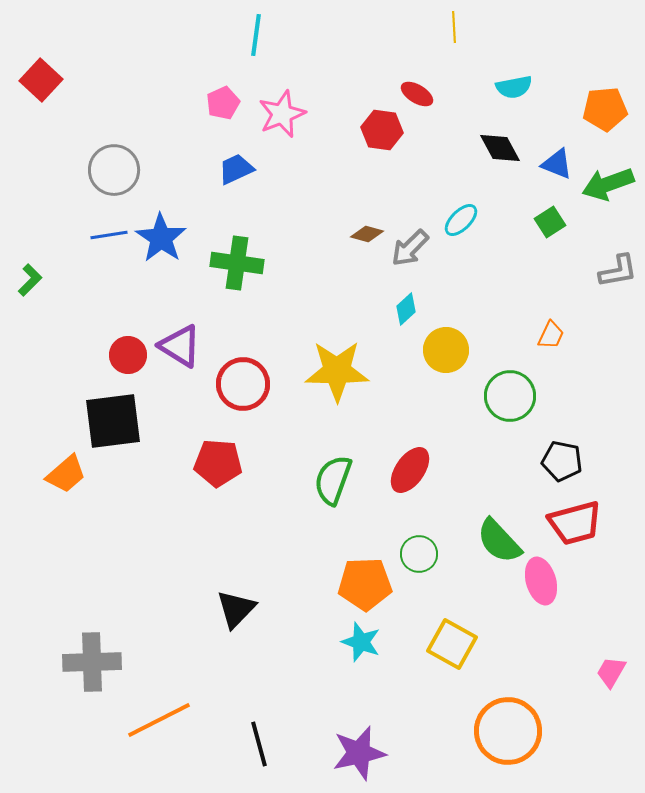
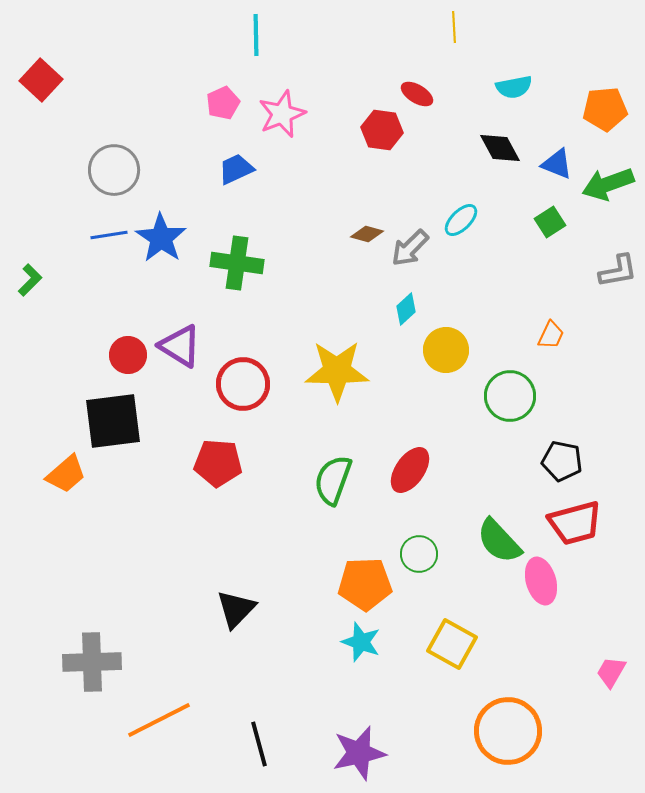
cyan line at (256, 35): rotated 9 degrees counterclockwise
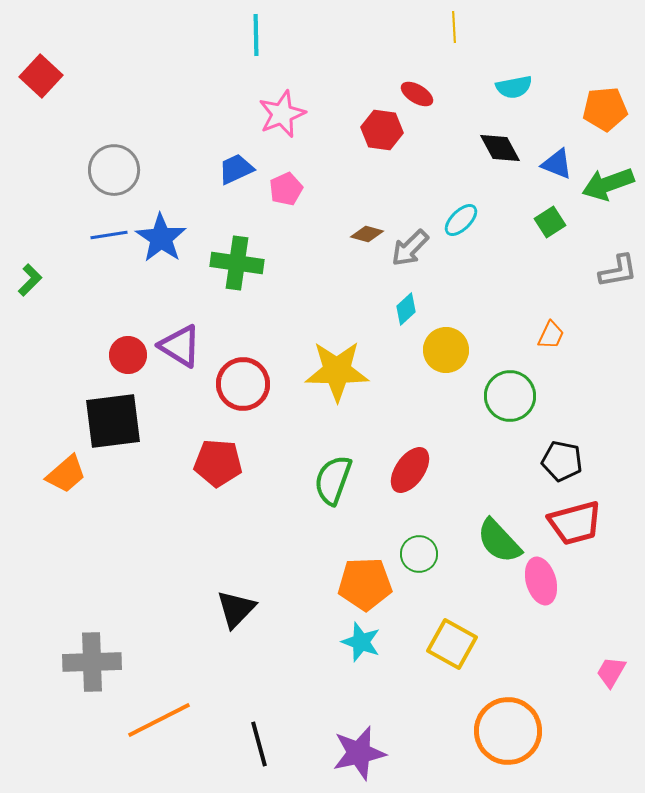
red square at (41, 80): moved 4 px up
pink pentagon at (223, 103): moved 63 px right, 86 px down
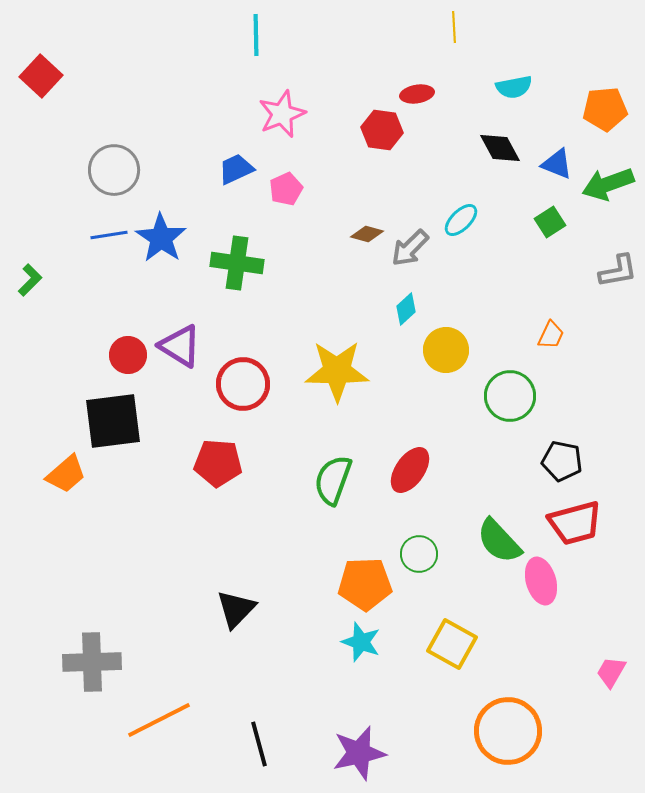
red ellipse at (417, 94): rotated 40 degrees counterclockwise
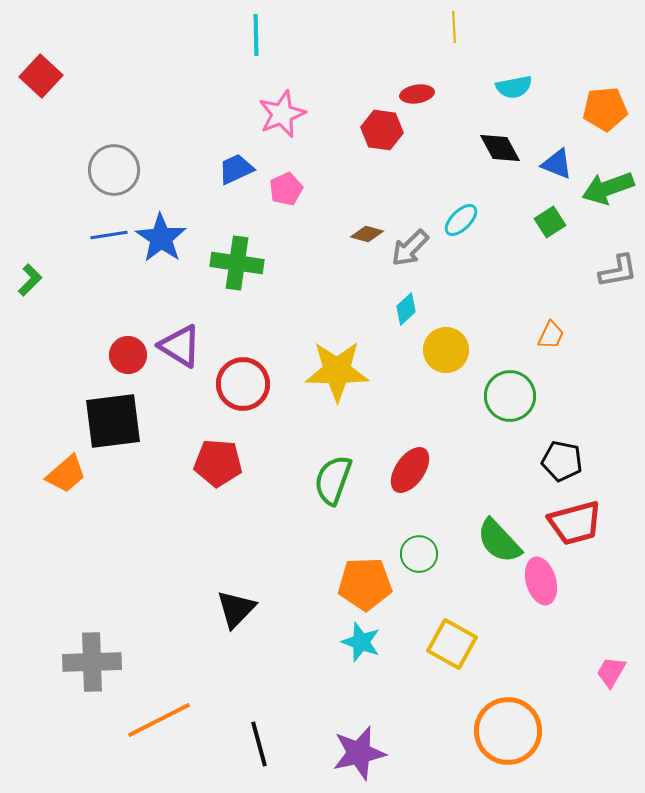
green arrow at (608, 184): moved 4 px down
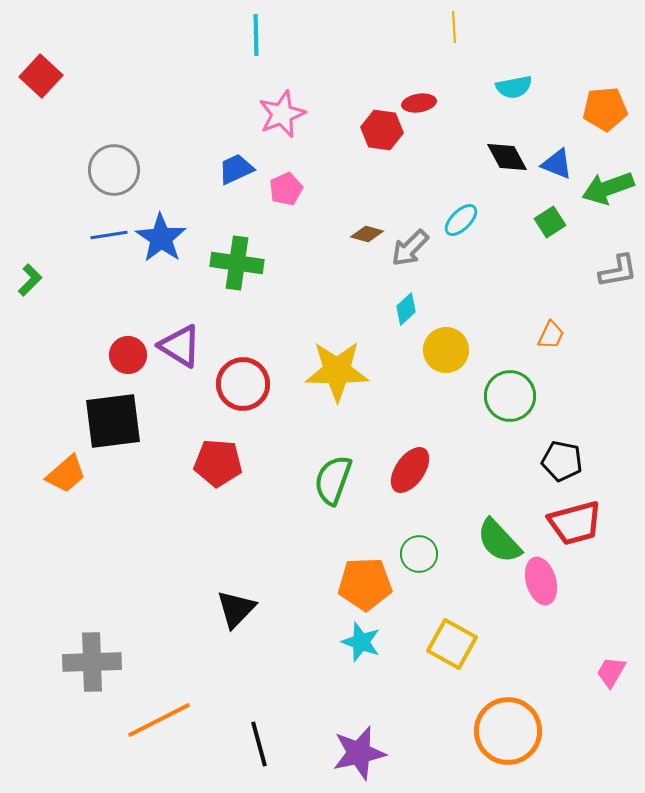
red ellipse at (417, 94): moved 2 px right, 9 px down
black diamond at (500, 148): moved 7 px right, 9 px down
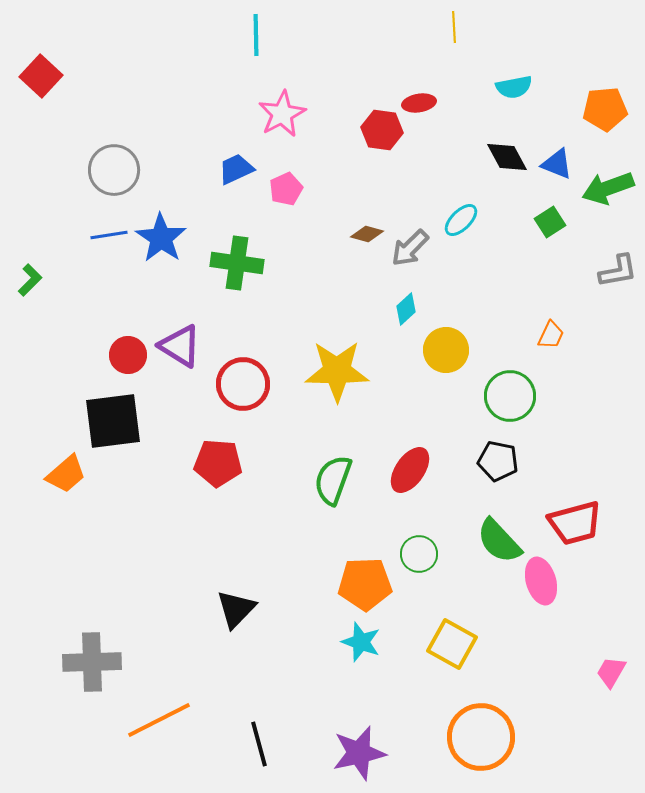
pink star at (282, 114): rotated 6 degrees counterclockwise
black pentagon at (562, 461): moved 64 px left
orange circle at (508, 731): moved 27 px left, 6 px down
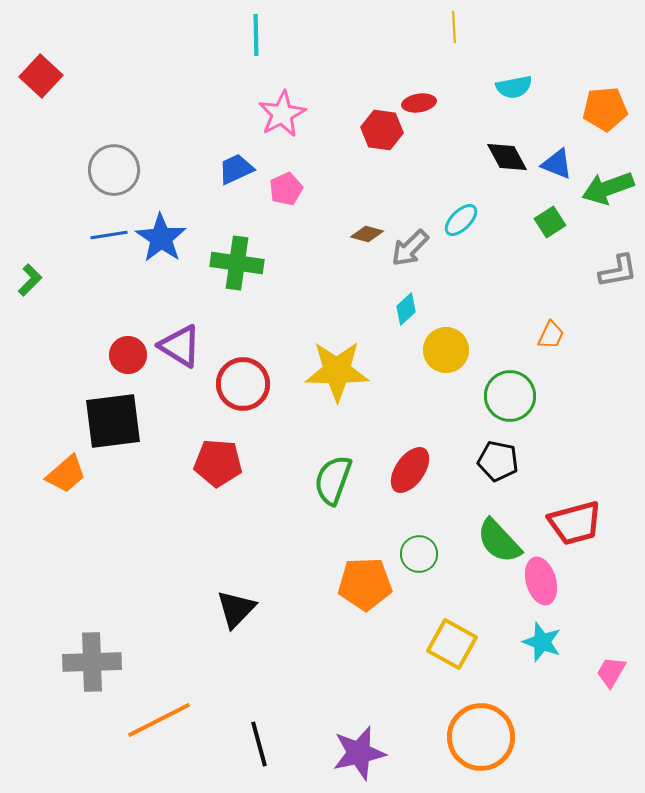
cyan star at (361, 642): moved 181 px right
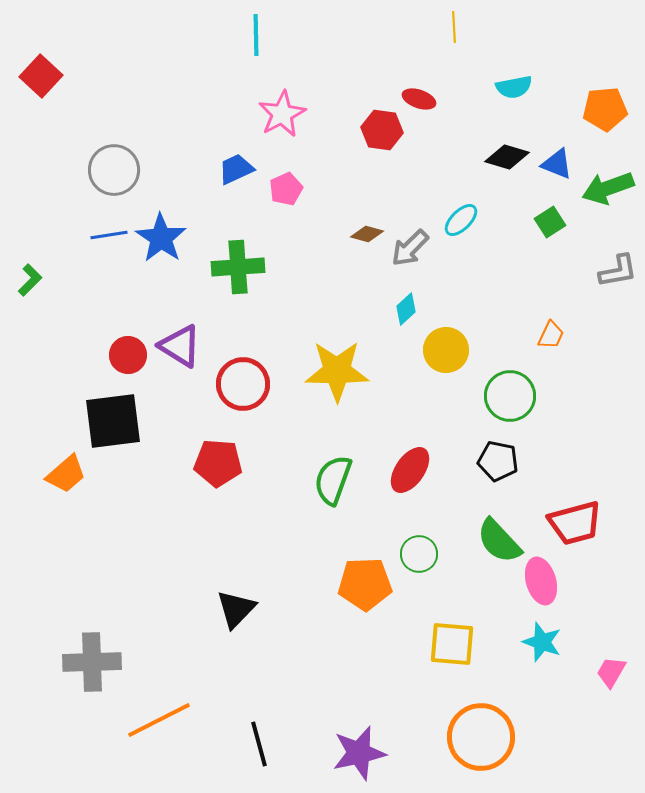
red ellipse at (419, 103): moved 4 px up; rotated 28 degrees clockwise
black diamond at (507, 157): rotated 45 degrees counterclockwise
green cross at (237, 263): moved 1 px right, 4 px down; rotated 12 degrees counterclockwise
yellow square at (452, 644): rotated 24 degrees counterclockwise
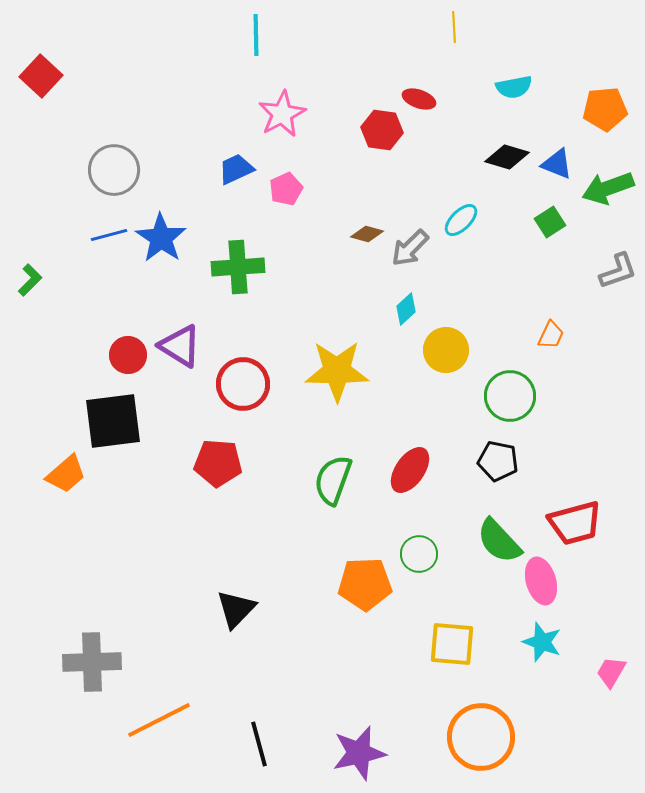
blue line at (109, 235): rotated 6 degrees counterclockwise
gray L-shape at (618, 271): rotated 9 degrees counterclockwise
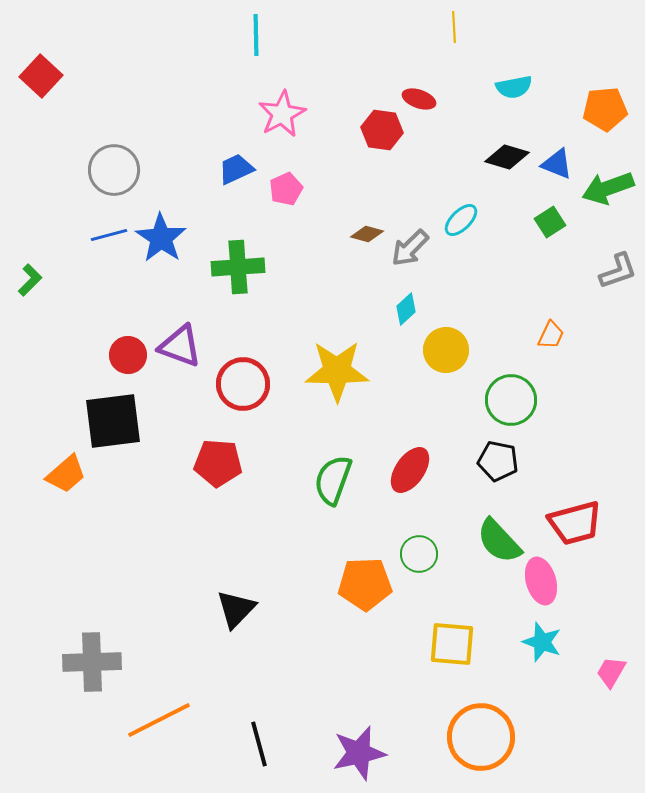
purple triangle at (180, 346): rotated 12 degrees counterclockwise
green circle at (510, 396): moved 1 px right, 4 px down
